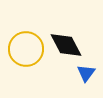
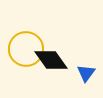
black diamond: moved 15 px left, 15 px down; rotated 8 degrees counterclockwise
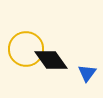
blue triangle: moved 1 px right
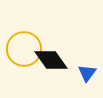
yellow circle: moved 2 px left
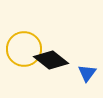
black diamond: rotated 16 degrees counterclockwise
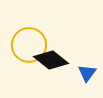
yellow circle: moved 5 px right, 4 px up
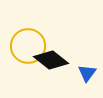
yellow circle: moved 1 px left, 1 px down
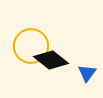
yellow circle: moved 3 px right
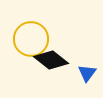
yellow circle: moved 7 px up
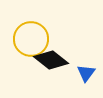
blue triangle: moved 1 px left
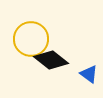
blue triangle: moved 3 px right, 1 px down; rotated 30 degrees counterclockwise
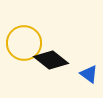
yellow circle: moved 7 px left, 4 px down
